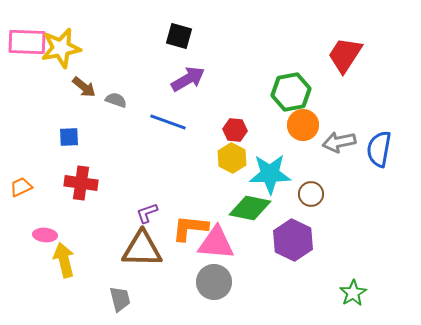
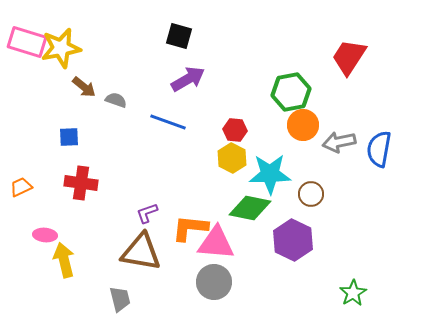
pink rectangle: rotated 15 degrees clockwise
red trapezoid: moved 4 px right, 2 px down
brown triangle: moved 1 px left, 3 px down; rotated 9 degrees clockwise
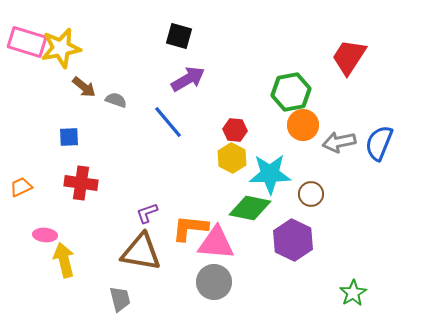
blue line: rotated 30 degrees clockwise
blue semicircle: moved 6 px up; rotated 12 degrees clockwise
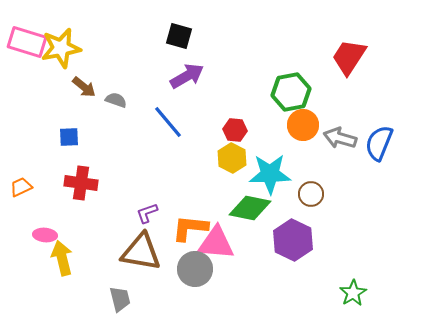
purple arrow: moved 1 px left, 3 px up
gray arrow: moved 1 px right, 4 px up; rotated 28 degrees clockwise
yellow arrow: moved 2 px left, 2 px up
gray circle: moved 19 px left, 13 px up
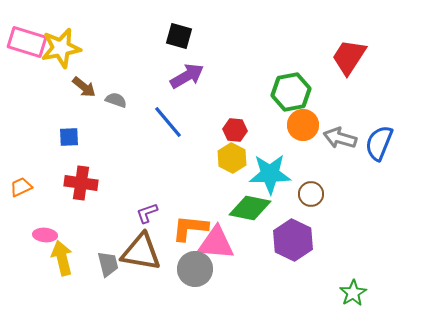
gray trapezoid: moved 12 px left, 35 px up
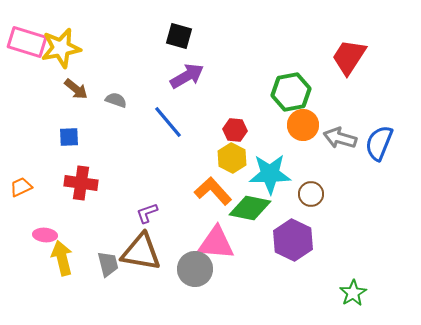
brown arrow: moved 8 px left, 2 px down
orange L-shape: moved 23 px right, 37 px up; rotated 42 degrees clockwise
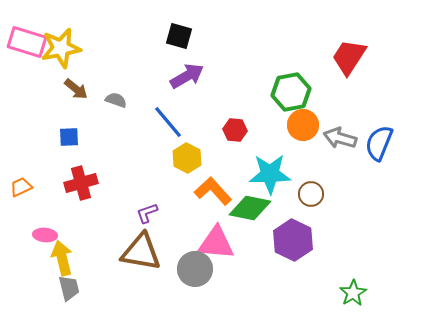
yellow hexagon: moved 45 px left
red cross: rotated 24 degrees counterclockwise
gray trapezoid: moved 39 px left, 24 px down
